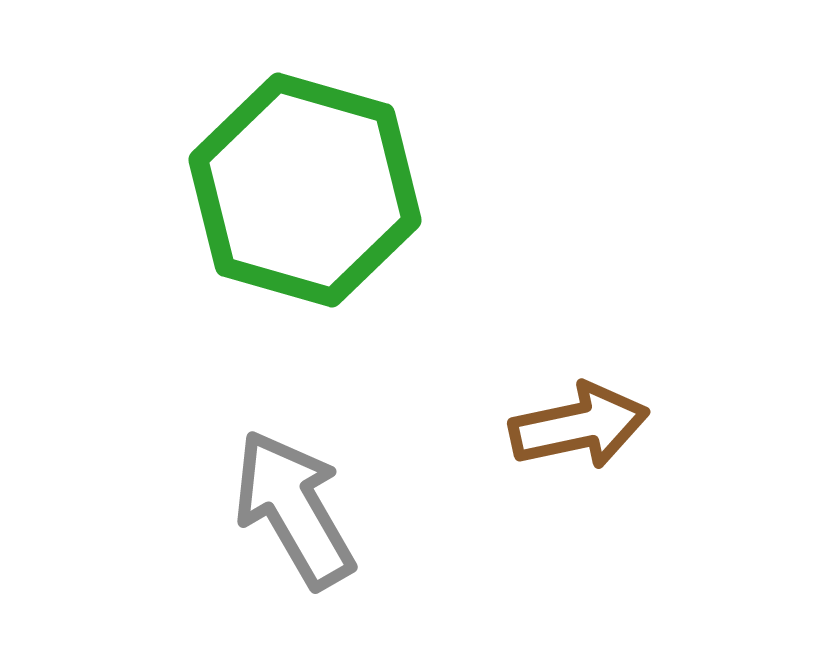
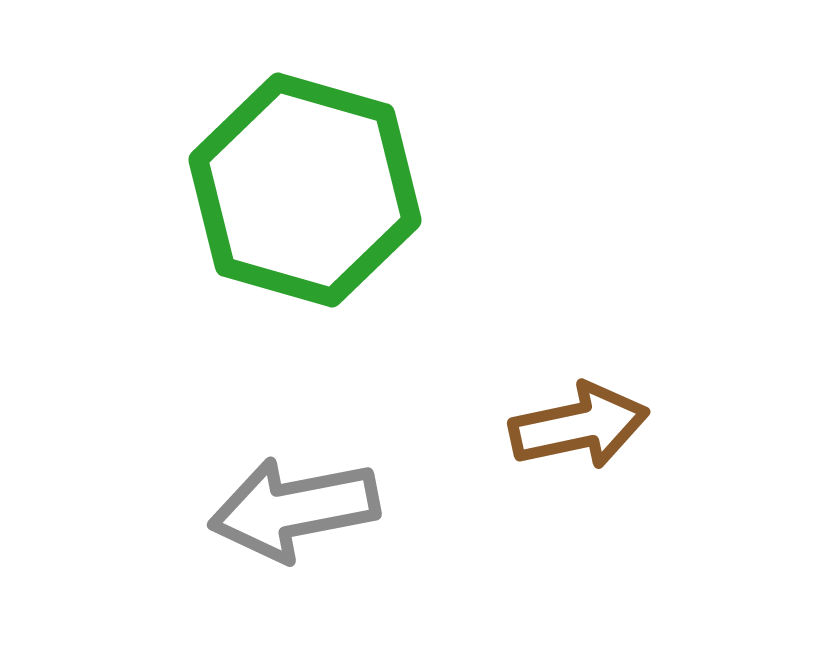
gray arrow: rotated 71 degrees counterclockwise
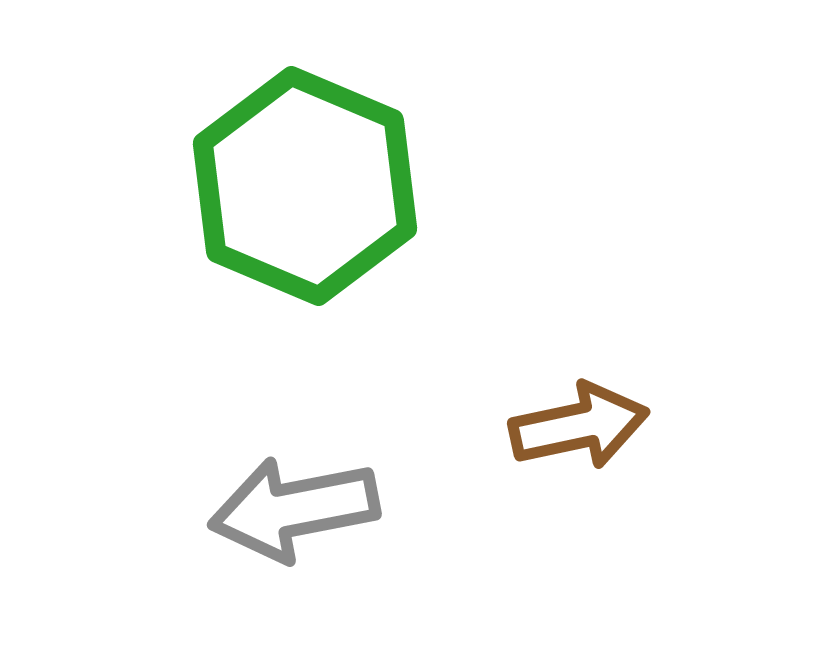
green hexagon: moved 4 px up; rotated 7 degrees clockwise
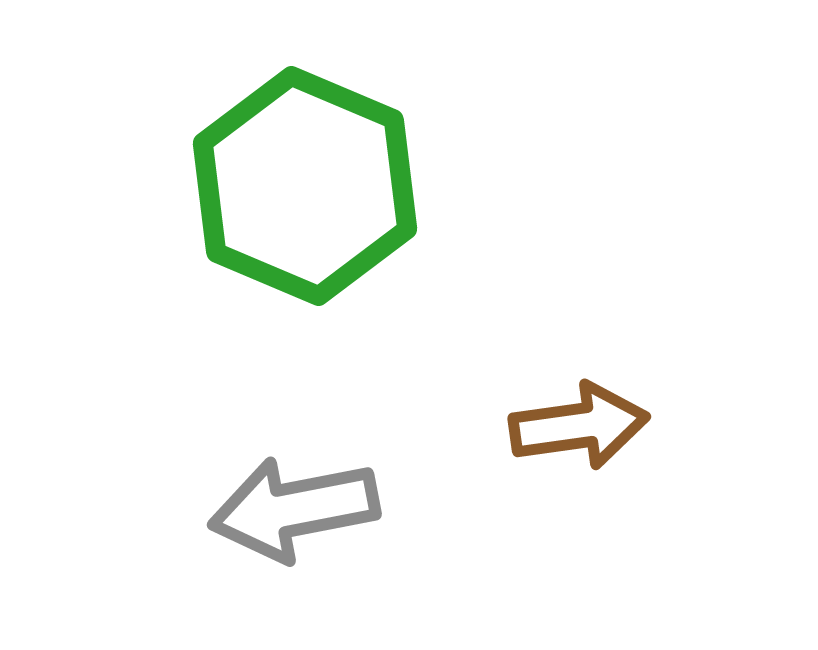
brown arrow: rotated 4 degrees clockwise
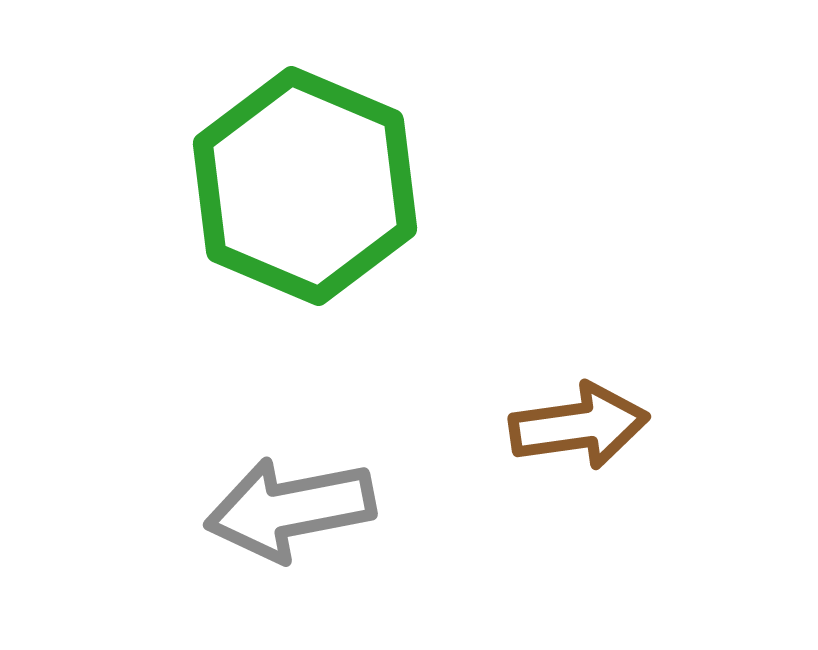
gray arrow: moved 4 px left
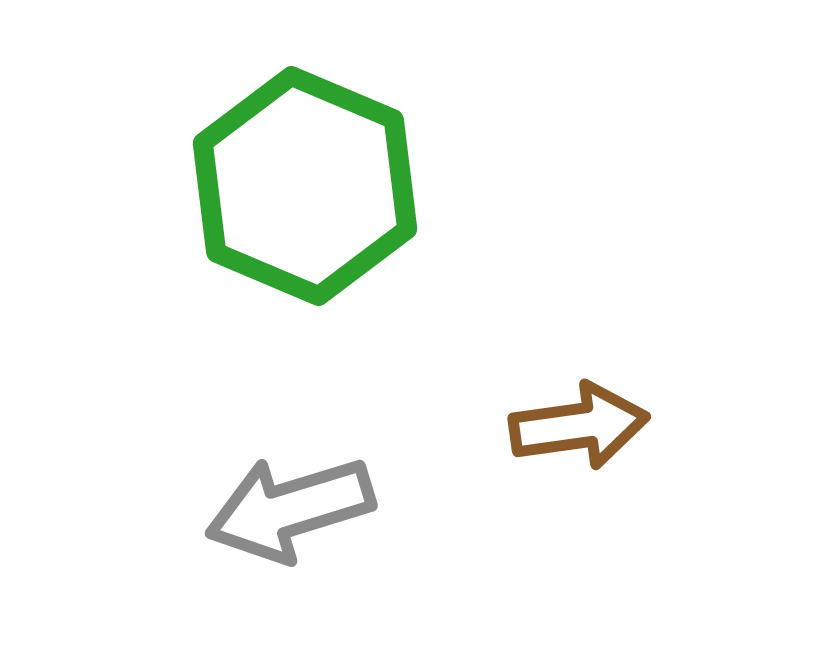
gray arrow: rotated 6 degrees counterclockwise
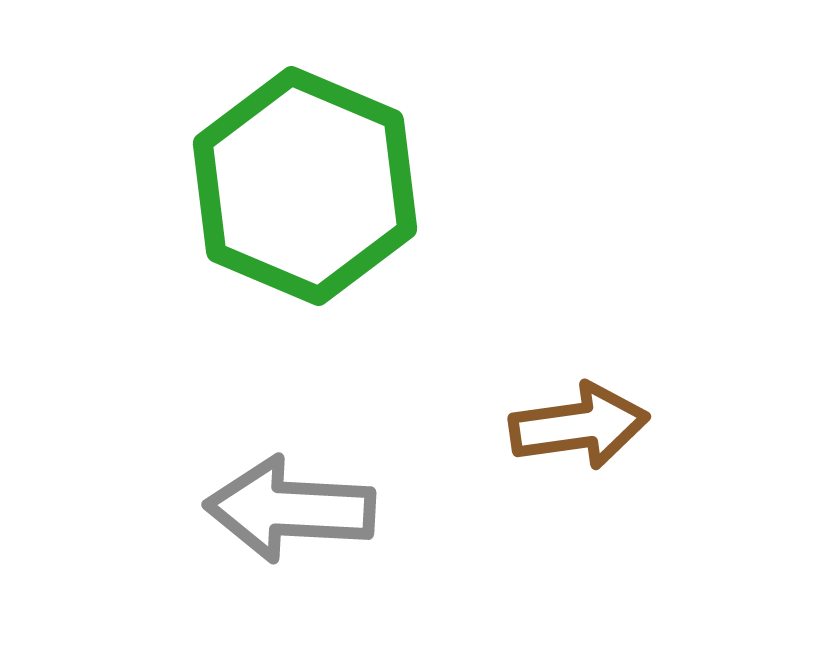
gray arrow: rotated 20 degrees clockwise
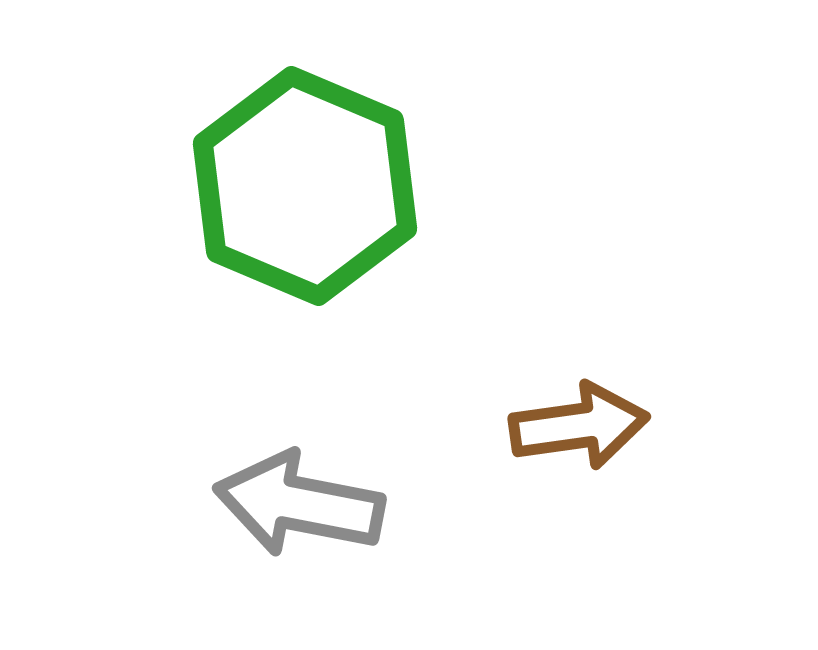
gray arrow: moved 9 px right, 5 px up; rotated 8 degrees clockwise
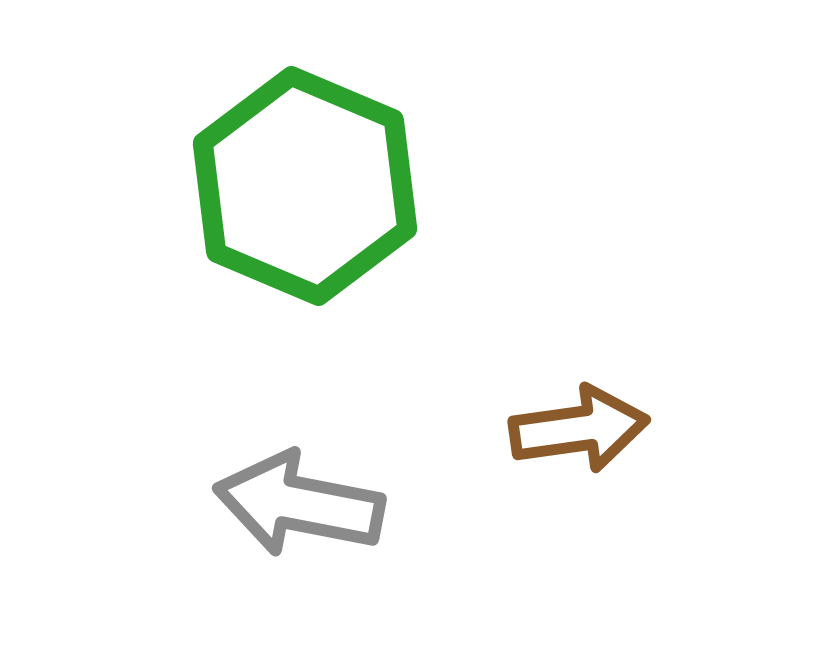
brown arrow: moved 3 px down
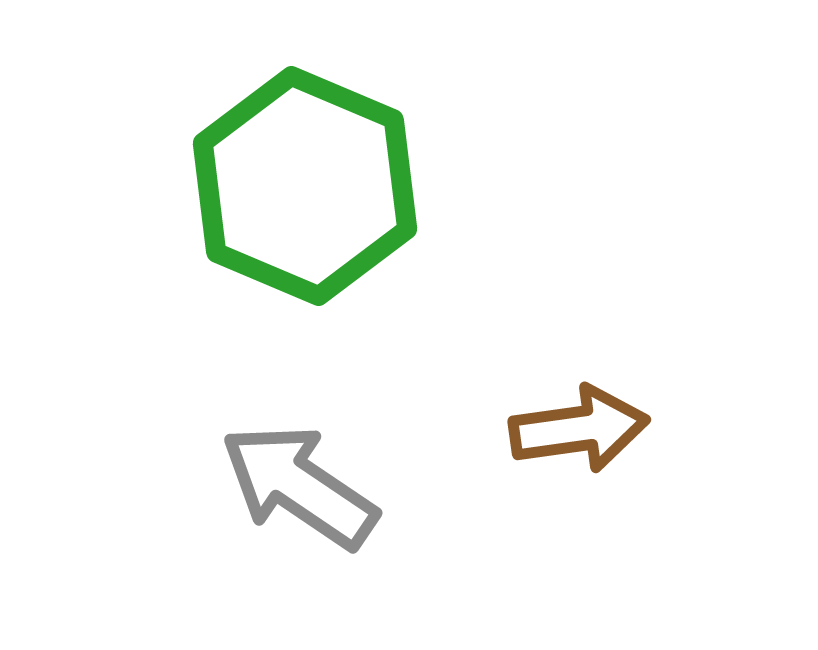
gray arrow: moved 18 px up; rotated 23 degrees clockwise
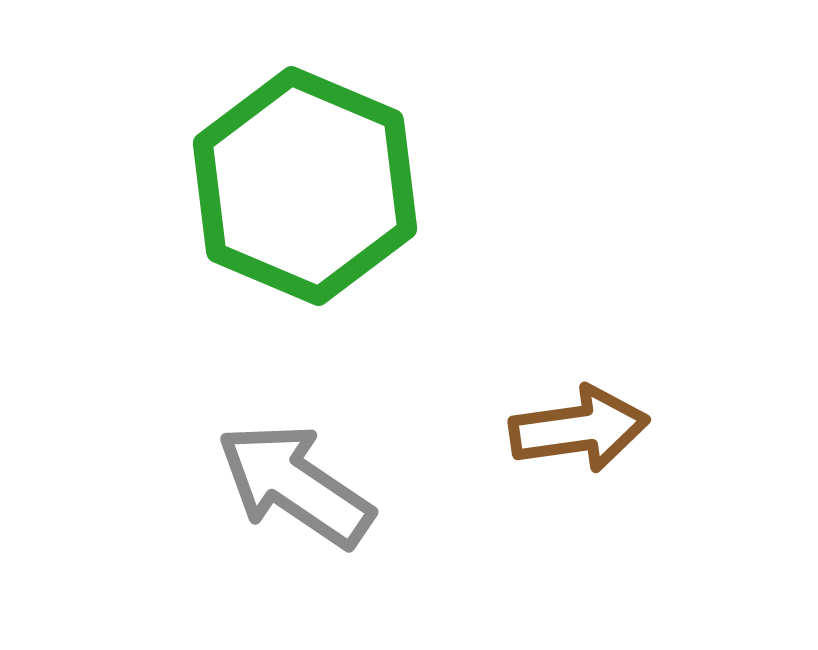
gray arrow: moved 4 px left, 1 px up
